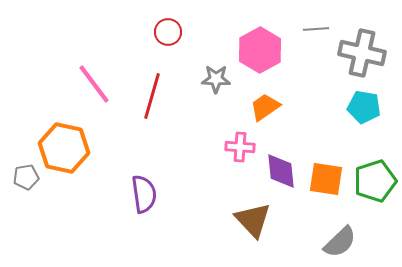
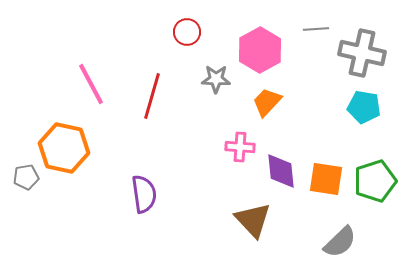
red circle: moved 19 px right
pink line: moved 3 px left; rotated 9 degrees clockwise
orange trapezoid: moved 2 px right, 5 px up; rotated 12 degrees counterclockwise
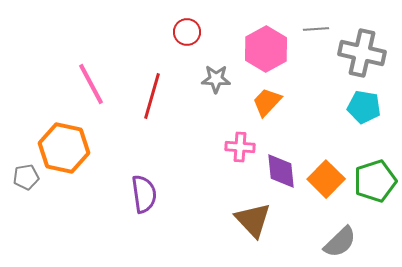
pink hexagon: moved 6 px right, 1 px up
orange square: rotated 36 degrees clockwise
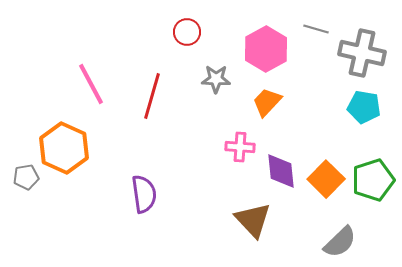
gray line: rotated 20 degrees clockwise
orange hexagon: rotated 12 degrees clockwise
green pentagon: moved 2 px left, 1 px up
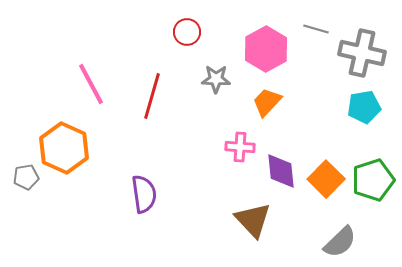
cyan pentagon: rotated 20 degrees counterclockwise
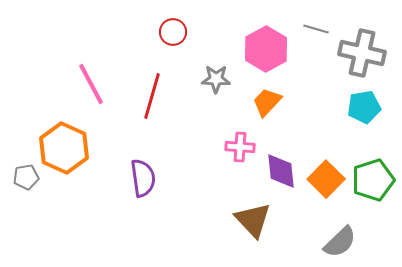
red circle: moved 14 px left
purple semicircle: moved 1 px left, 16 px up
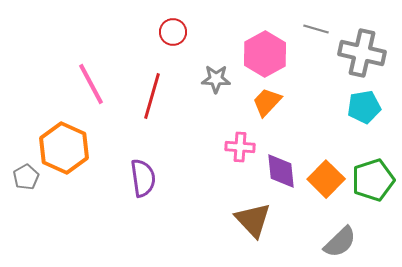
pink hexagon: moved 1 px left, 5 px down
gray pentagon: rotated 20 degrees counterclockwise
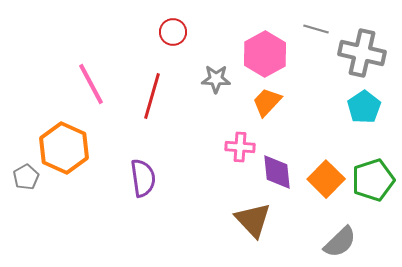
cyan pentagon: rotated 24 degrees counterclockwise
purple diamond: moved 4 px left, 1 px down
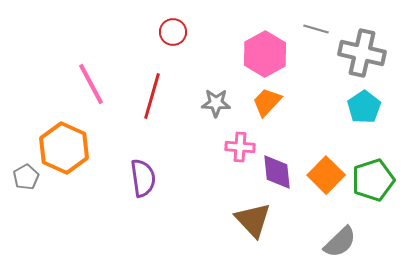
gray star: moved 24 px down
orange square: moved 4 px up
